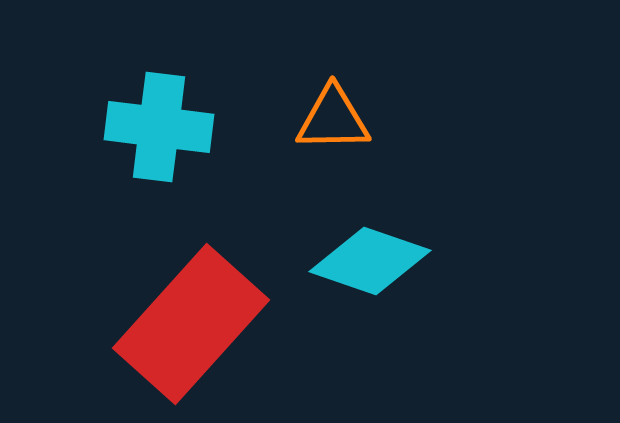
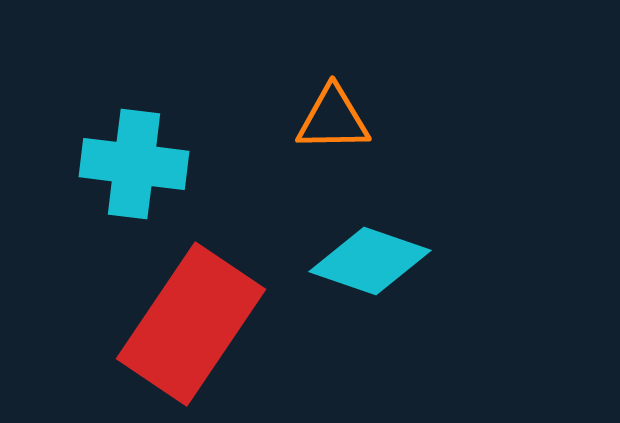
cyan cross: moved 25 px left, 37 px down
red rectangle: rotated 8 degrees counterclockwise
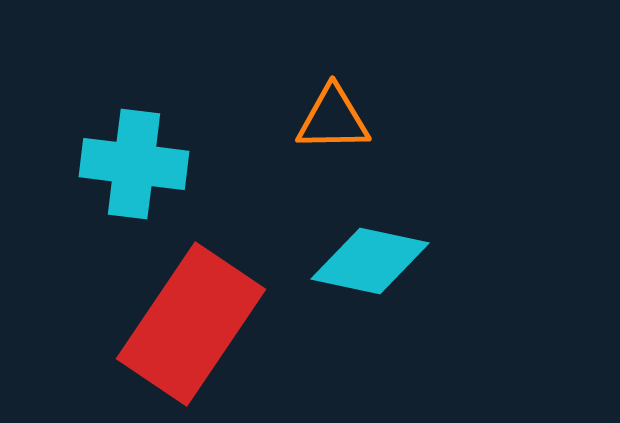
cyan diamond: rotated 7 degrees counterclockwise
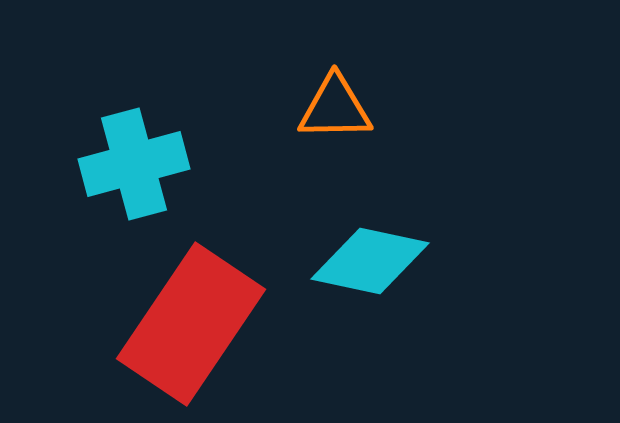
orange triangle: moved 2 px right, 11 px up
cyan cross: rotated 22 degrees counterclockwise
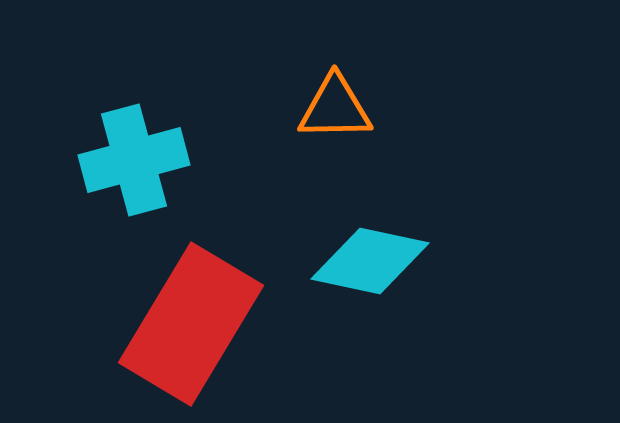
cyan cross: moved 4 px up
red rectangle: rotated 3 degrees counterclockwise
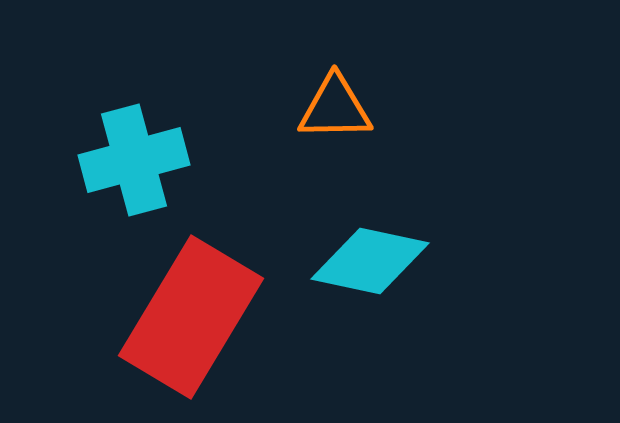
red rectangle: moved 7 px up
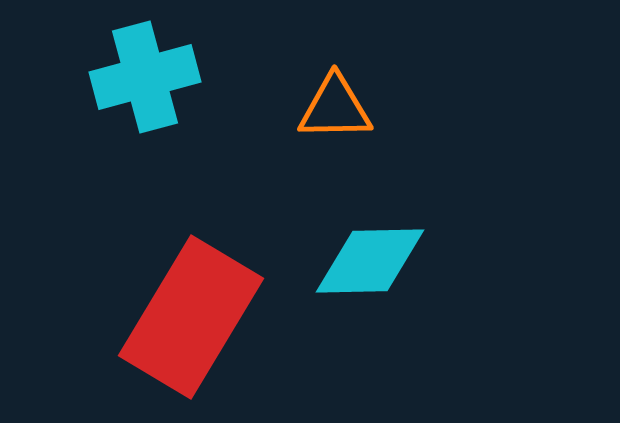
cyan cross: moved 11 px right, 83 px up
cyan diamond: rotated 13 degrees counterclockwise
